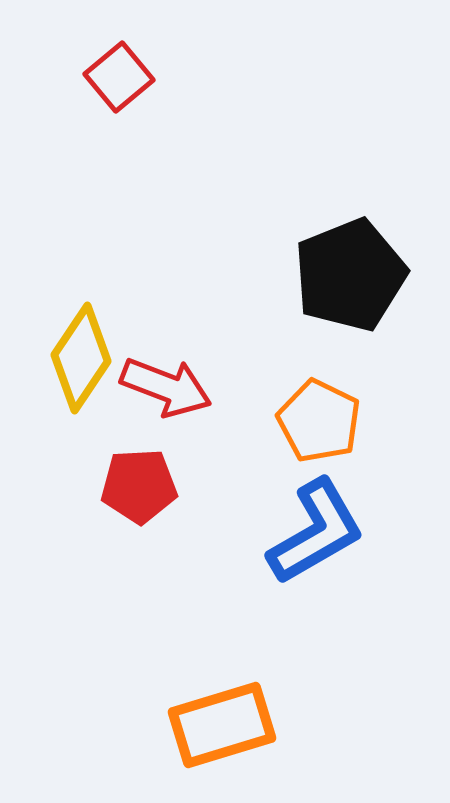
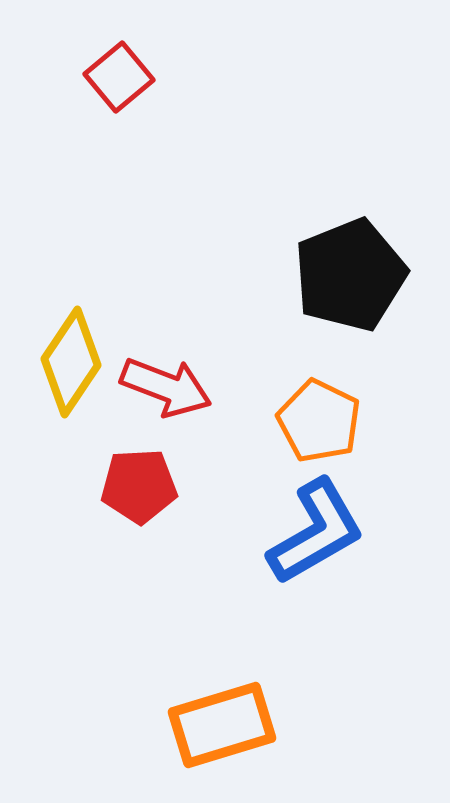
yellow diamond: moved 10 px left, 4 px down
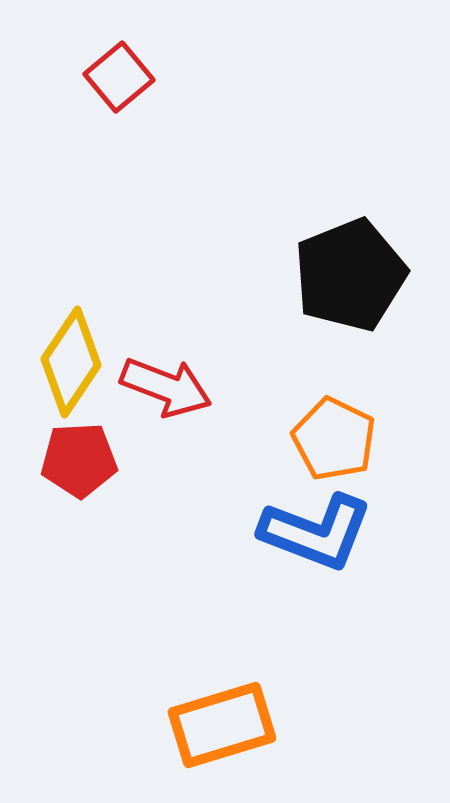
orange pentagon: moved 15 px right, 18 px down
red pentagon: moved 60 px left, 26 px up
blue L-shape: rotated 51 degrees clockwise
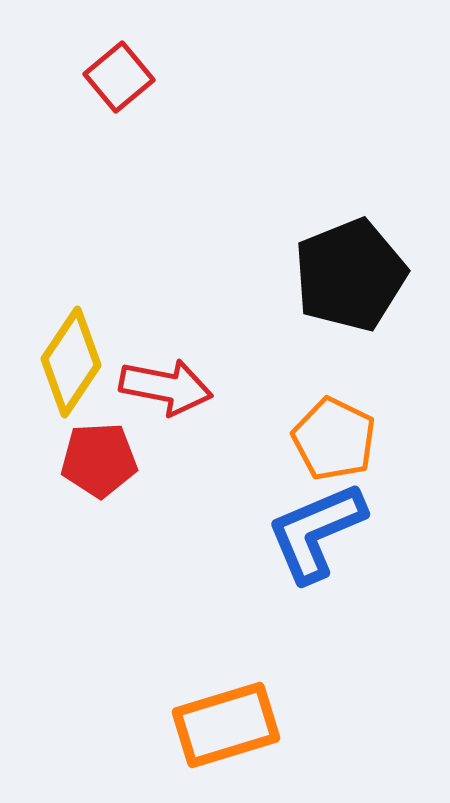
red arrow: rotated 10 degrees counterclockwise
red pentagon: moved 20 px right
blue L-shape: rotated 136 degrees clockwise
orange rectangle: moved 4 px right
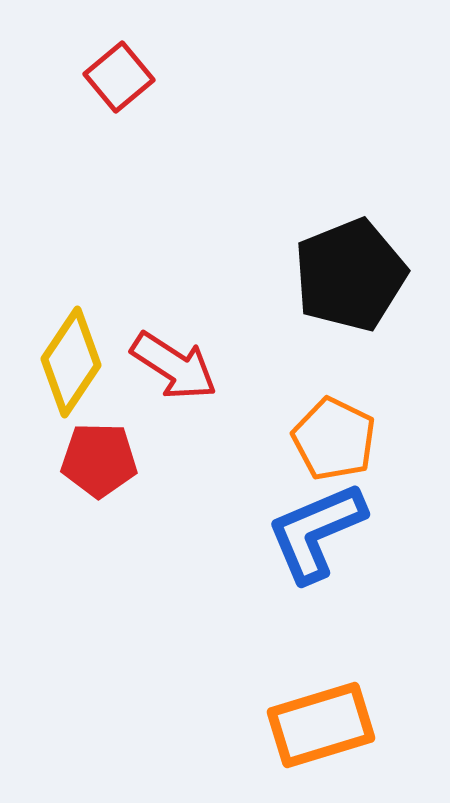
red arrow: moved 8 px right, 21 px up; rotated 22 degrees clockwise
red pentagon: rotated 4 degrees clockwise
orange rectangle: moved 95 px right
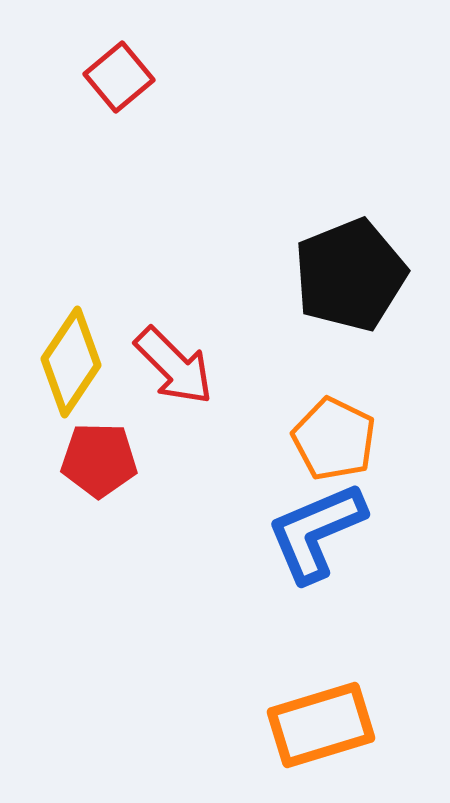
red arrow: rotated 12 degrees clockwise
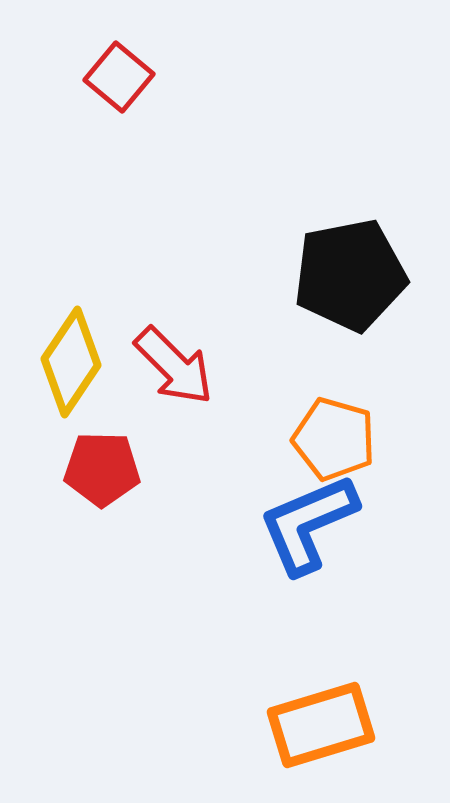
red square: rotated 10 degrees counterclockwise
black pentagon: rotated 11 degrees clockwise
orange pentagon: rotated 10 degrees counterclockwise
red pentagon: moved 3 px right, 9 px down
blue L-shape: moved 8 px left, 8 px up
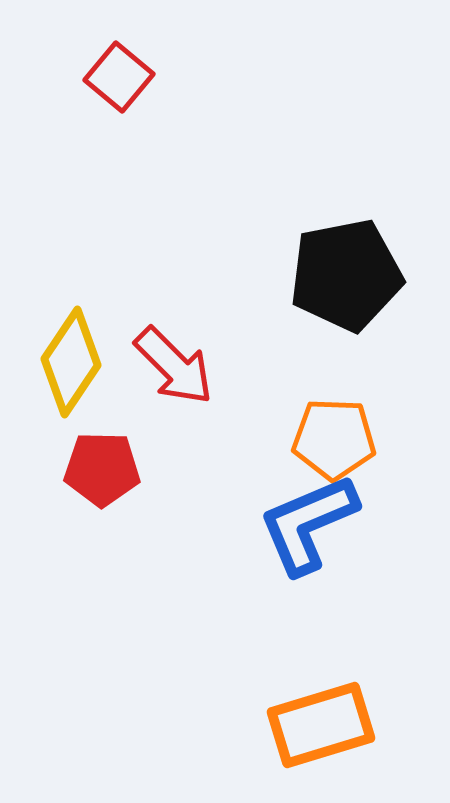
black pentagon: moved 4 px left
orange pentagon: rotated 14 degrees counterclockwise
